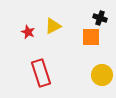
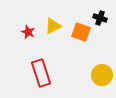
orange square: moved 10 px left, 5 px up; rotated 18 degrees clockwise
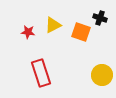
yellow triangle: moved 1 px up
red star: rotated 16 degrees counterclockwise
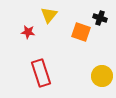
yellow triangle: moved 4 px left, 10 px up; rotated 24 degrees counterclockwise
yellow circle: moved 1 px down
